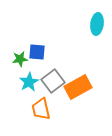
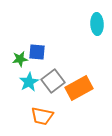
cyan ellipse: rotated 10 degrees counterclockwise
orange rectangle: moved 1 px right, 1 px down
orange trapezoid: moved 1 px right, 7 px down; rotated 65 degrees counterclockwise
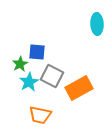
green star: moved 5 px down; rotated 21 degrees counterclockwise
gray square: moved 1 px left, 5 px up; rotated 25 degrees counterclockwise
orange trapezoid: moved 2 px left, 1 px up
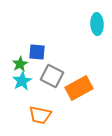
cyan star: moved 7 px left, 1 px up
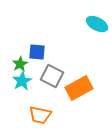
cyan ellipse: rotated 60 degrees counterclockwise
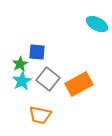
gray square: moved 4 px left, 3 px down; rotated 10 degrees clockwise
orange rectangle: moved 4 px up
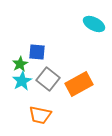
cyan ellipse: moved 3 px left
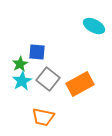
cyan ellipse: moved 2 px down
orange rectangle: moved 1 px right
orange trapezoid: moved 3 px right, 2 px down
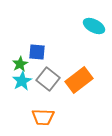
orange rectangle: moved 1 px left, 4 px up; rotated 8 degrees counterclockwise
orange trapezoid: rotated 10 degrees counterclockwise
